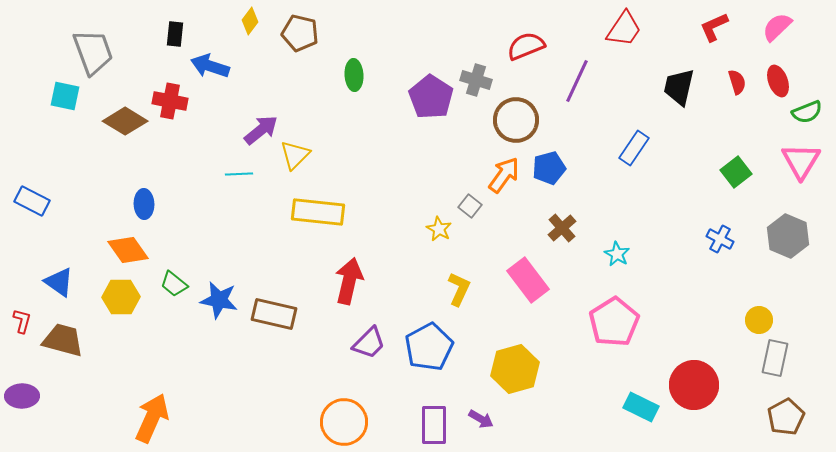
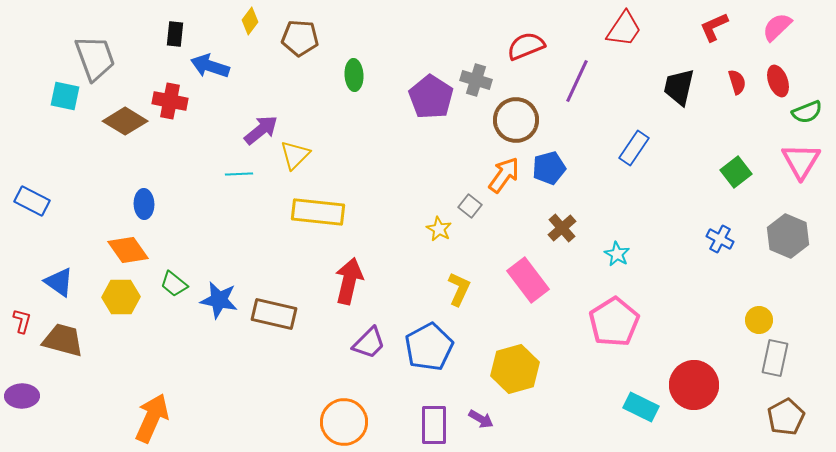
brown pentagon at (300, 33): moved 5 px down; rotated 9 degrees counterclockwise
gray trapezoid at (93, 52): moved 2 px right, 6 px down
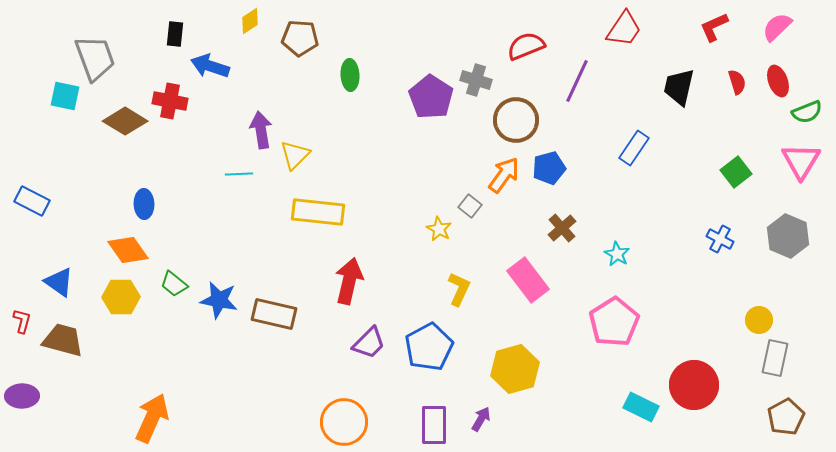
yellow diamond at (250, 21): rotated 20 degrees clockwise
green ellipse at (354, 75): moved 4 px left
purple arrow at (261, 130): rotated 60 degrees counterclockwise
purple arrow at (481, 419): rotated 90 degrees counterclockwise
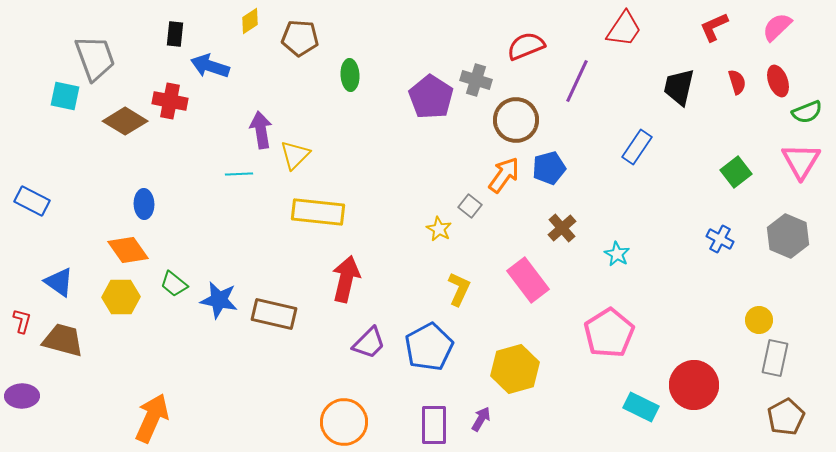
blue rectangle at (634, 148): moved 3 px right, 1 px up
red arrow at (349, 281): moved 3 px left, 2 px up
pink pentagon at (614, 322): moved 5 px left, 11 px down
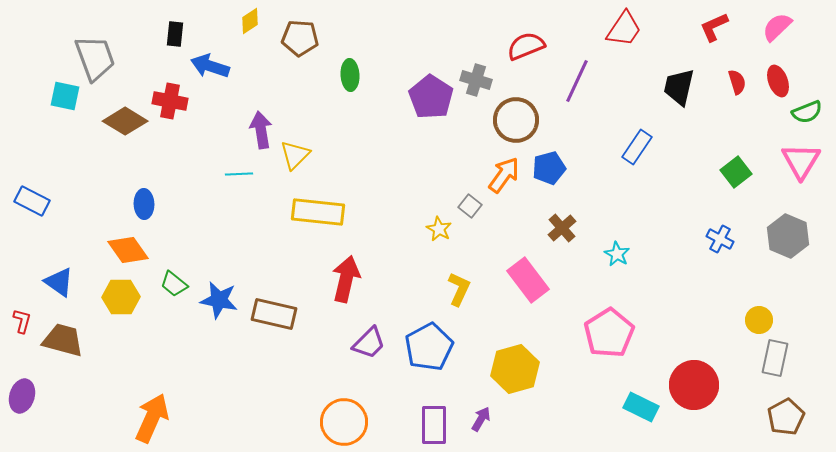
purple ellipse at (22, 396): rotated 72 degrees counterclockwise
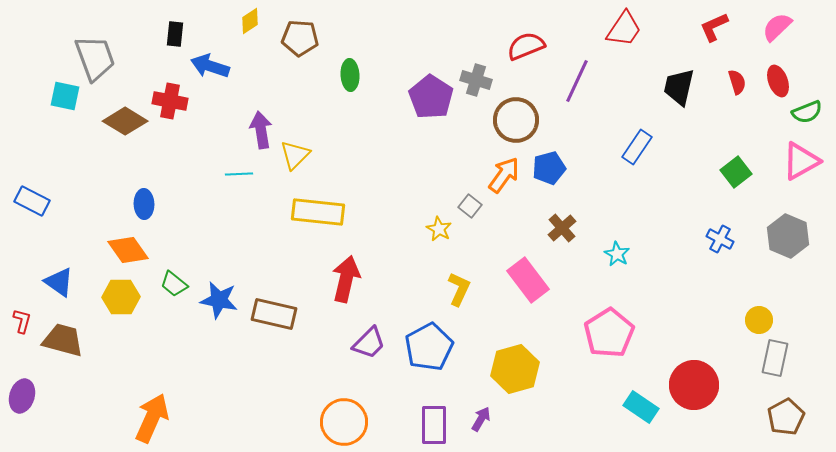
pink triangle at (801, 161): rotated 30 degrees clockwise
cyan rectangle at (641, 407): rotated 8 degrees clockwise
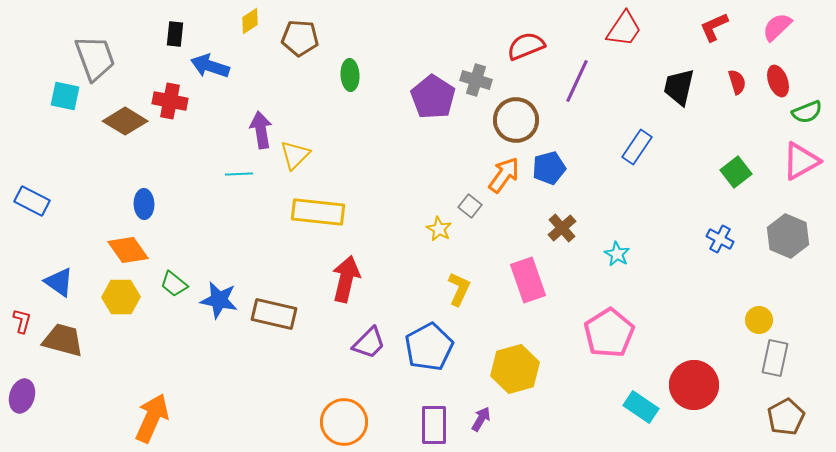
purple pentagon at (431, 97): moved 2 px right
pink rectangle at (528, 280): rotated 18 degrees clockwise
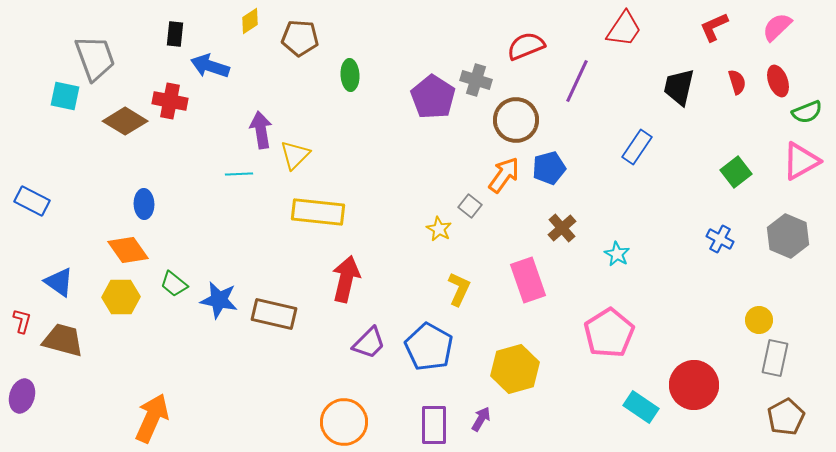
blue pentagon at (429, 347): rotated 15 degrees counterclockwise
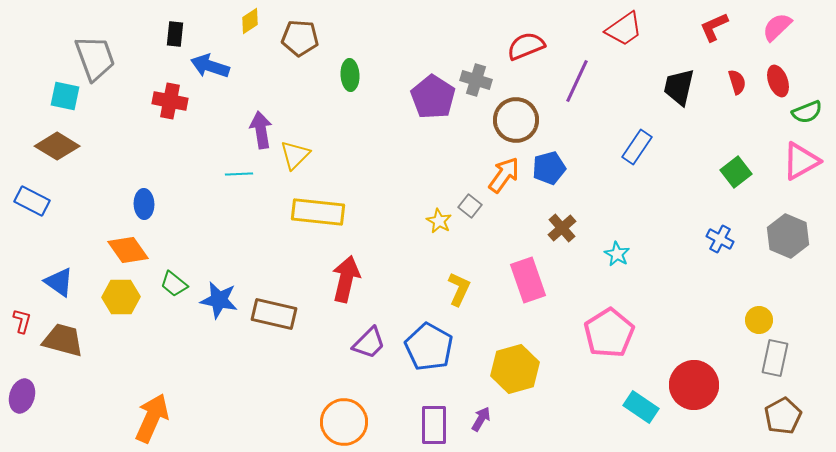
red trapezoid at (624, 29): rotated 21 degrees clockwise
brown diamond at (125, 121): moved 68 px left, 25 px down
yellow star at (439, 229): moved 8 px up
brown pentagon at (786, 417): moved 3 px left, 1 px up
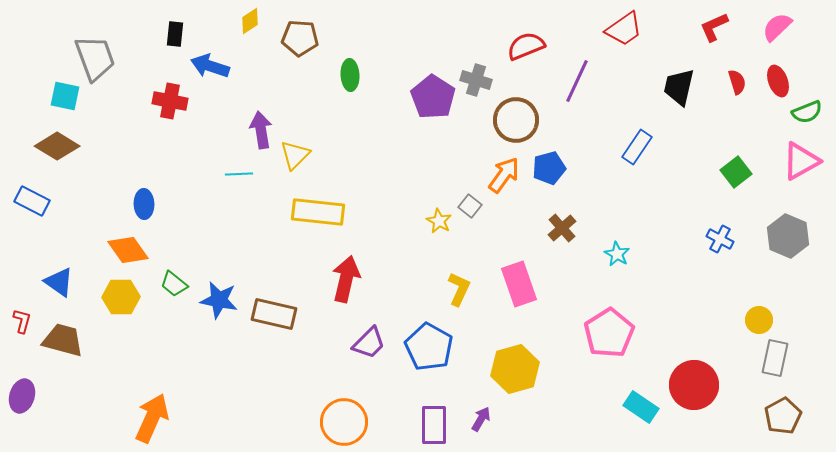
pink rectangle at (528, 280): moved 9 px left, 4 px down
